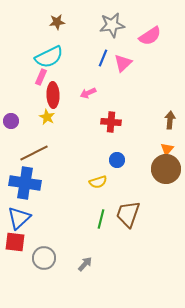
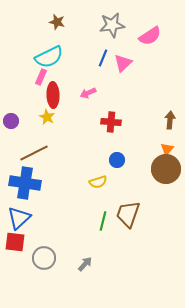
brown star: rotated 21 degrees clockwise
green line: moved 2 px right, 2 px down
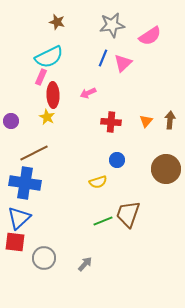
orange triangle: moved 21 px left, 28 px up
green line: rotated 54 degrees clockwise
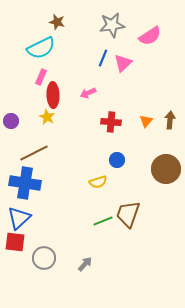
cyan semicircle: moved 8 px left, 9 px up
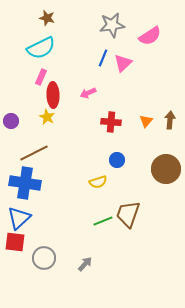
brown star: moved 10 px left, 4 px up
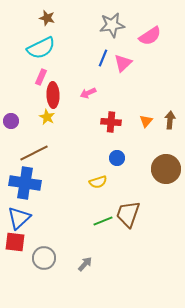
blue circle: moved 2 px up
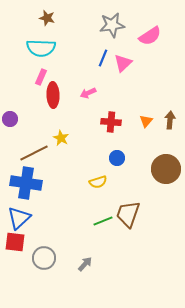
cyan semicircle: rotated 28 degrees clockwise
yellow star: moved 14 px right, 21 px down
purple circle: moved 1 px left, 2 px up
blue cross: moved 1 px right
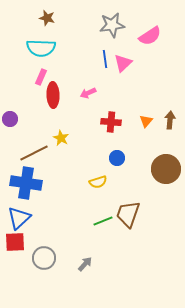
blue line: moved 2 px right, 1 px down; rotated 30 degrees counterclockwise
red square: rotated 10 degrees counterclockwise
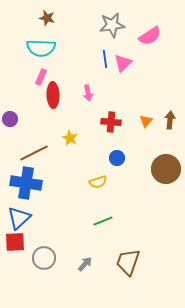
pink arrow: rotated 77 degrees counterclockwise
yellow star: moved 9 px right
brown trapezoid: moved 48 px down
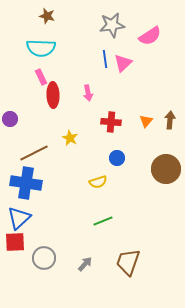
brown star: moved 2 px up
pink rectangle: rotated 49 degrees counterclockwise
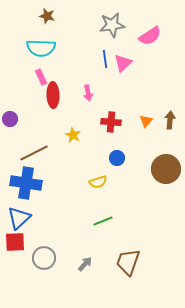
yellow star: moved 3 px right, 3 px up
